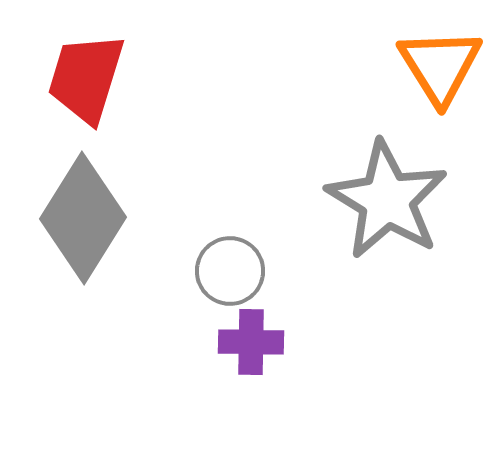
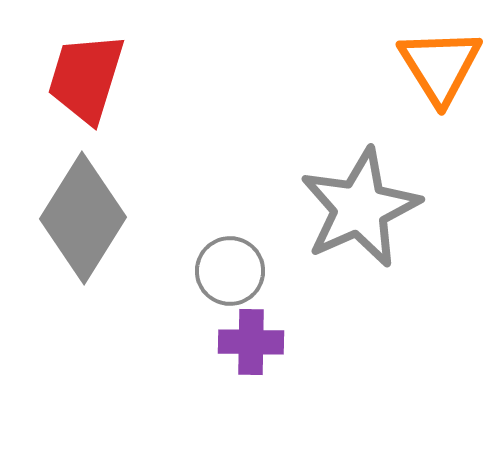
gray star: moved 27 px left, 8 px down; rotated 17 degrees clockwise
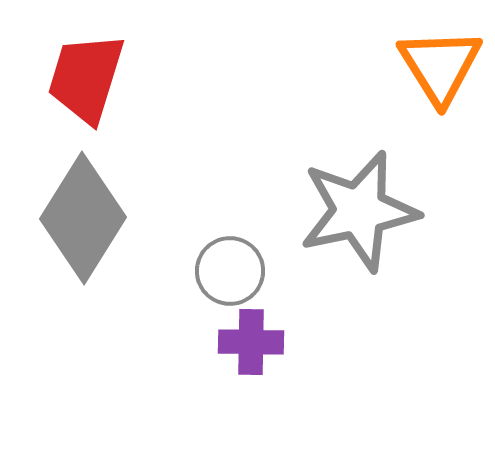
gray star: moved 1 px left, 3 px down; rotated 12 degrees clockwise
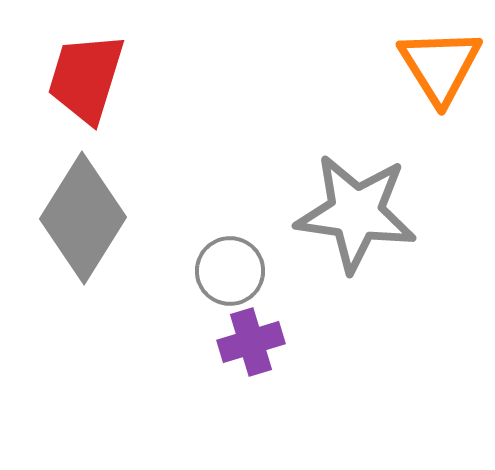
gray star: moved 3 px left, 2 px down; rotated 20 degrees clockwise
purple cross: rotated 18 degrees counterclockwise
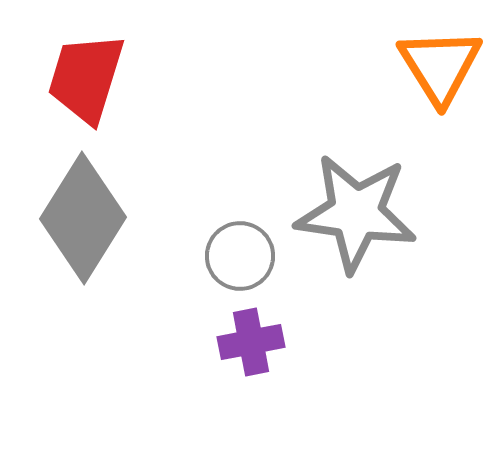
gray circle: moved 10 px right, 15 px up
purple cross: rotated 6 degrees clockwise
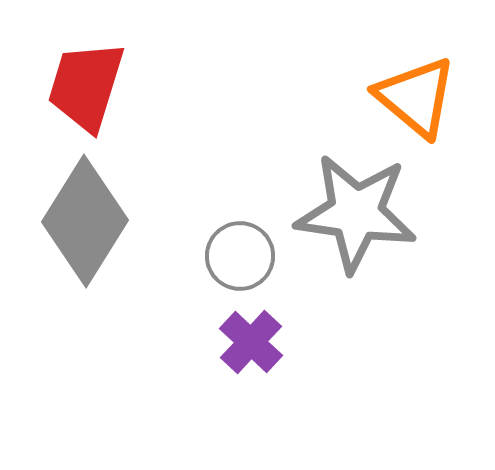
orange triangle: moved 24 px left, 31 px down; rotated 18 degrees counterclockwise
red trapezoid: moved 8 px down
gray diamond: moved 2 px right, 3 px down
purple cross: rotated 36 degrees counterclockwise
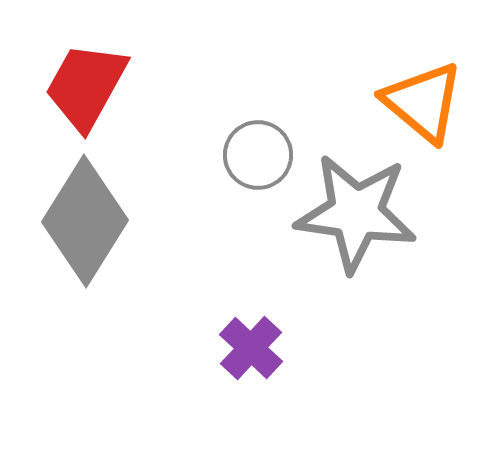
red trapezoid: rotated 12 degrees clockwise
orange triangle: moved 7 px right, 5 px down
gray circle: moved 18 px right, 101 px up
purple cross: moved 6 px down
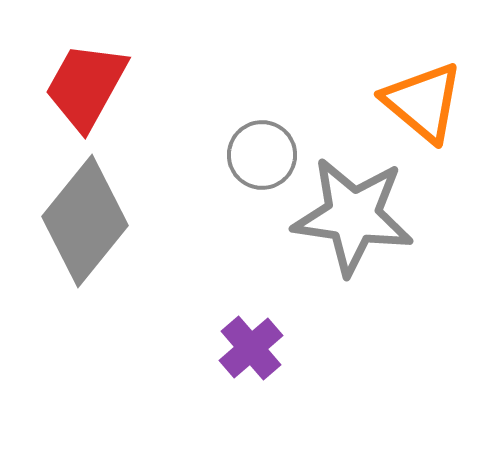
gray circle: moved 4 px right
gray star: moved 3 px left, 3 px down
gray diamond: rotated 7 degrees clockwise
purple cross: rotated 6 degrees clockwise
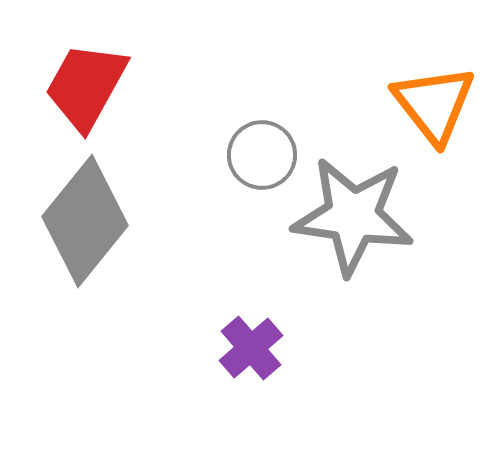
orange triangle: moved 11 px right, 2 px down; rotated 12 degrees clockwise
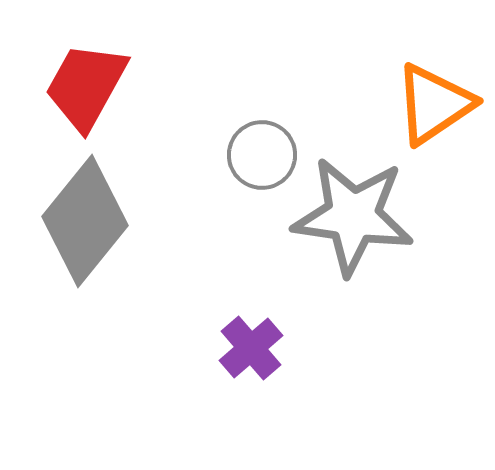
orange triangle: rotated 34 degrees clockwise
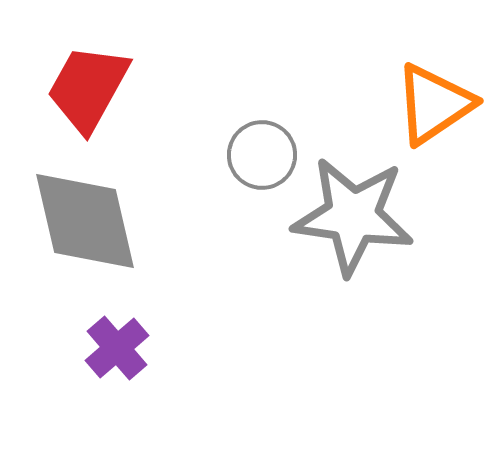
red trapezoid: moved 2 px right, 2 px down
gray diamond: rotated 52 degrees counterclockwise
purple cross: moved 134 px left
